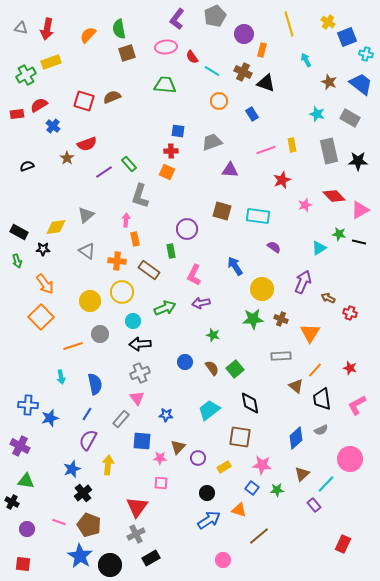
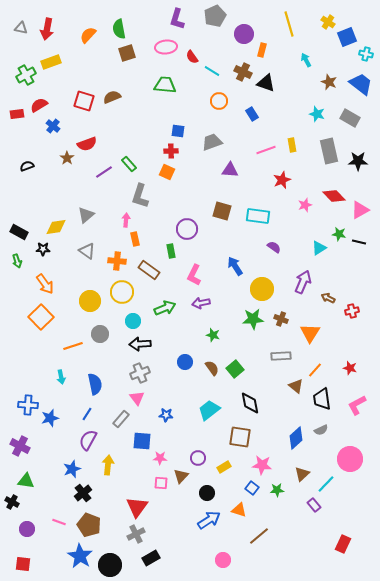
purple L-shape at (177, 19): rotated 20 degrees counterclockwise
red cross at (350, 313): moved 2 px right, 2 px up; rotated 32 degrees counterclockwise
brown triangle at (178, 447): moved 3 px right, 29 px down
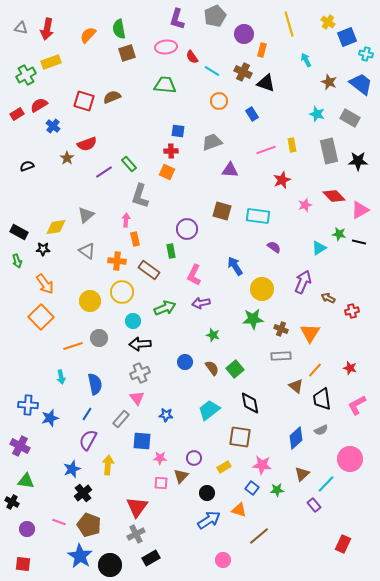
red rectangle at (17, 114): rotated 24 degrees counterclockwise
brown cross at (281, 319): moved 10 px down
gray circle at (100, 334): moved 1 px left, 4 px down
purple circle at (198, 458): moved 4 px left
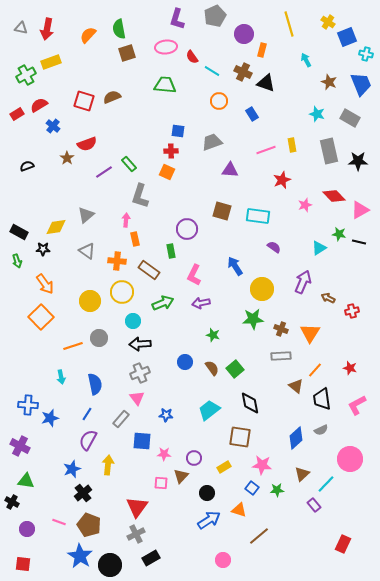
blue trapezoid at (361, 84): rotated 30 degrees clockwise
green arrow at (165, 308): moved 2 px left, 5 px up
pink star at (160, 458): moved 4 px right, 4 px up
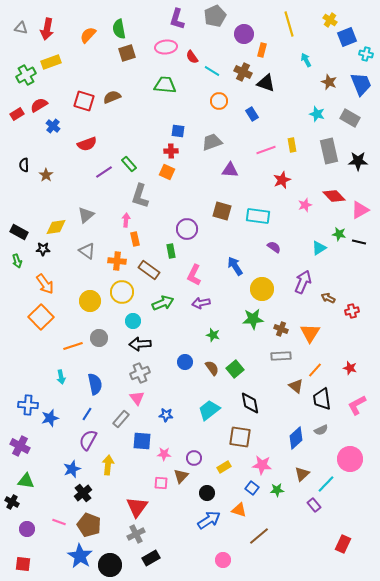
yellow cross at (328, 22): moved 2 px right, 2 px up
brown star at (67, 158): moved 21 px left, 17 px down
black semicircle at (27, 166): moved 3 px left, 1 px up; rotated 72 degrees counterclockwise
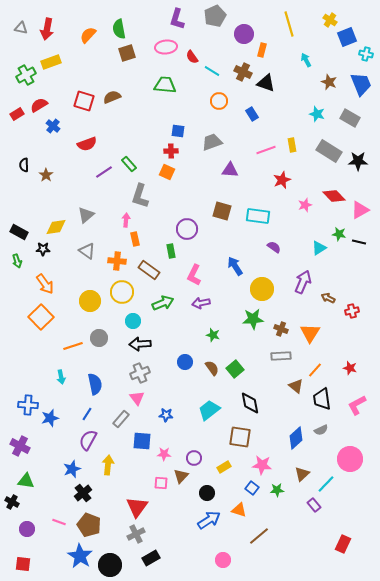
gray rectangle at (329, 151): rotated 45 degrees counterclockwise
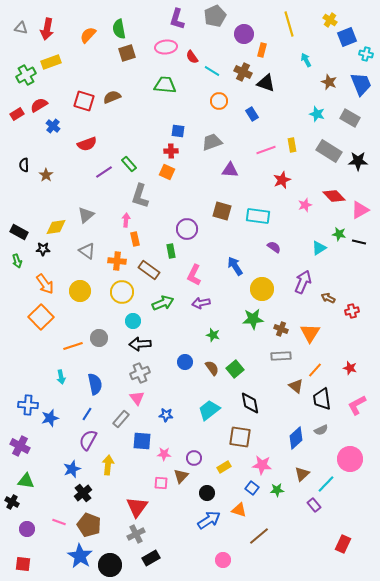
yellow circle at (90, 301): moved 10 px left, 10 px up
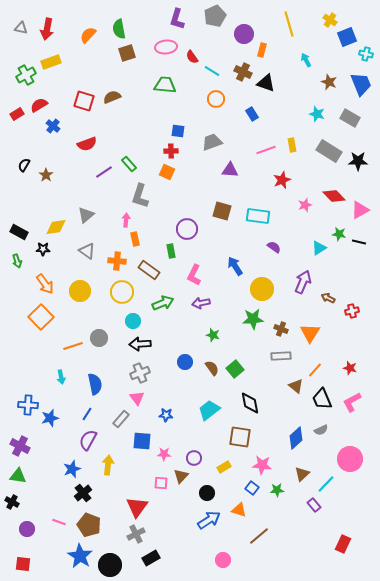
orange circle at (219, 101): moved 3 px left, 2 px up
black semicircle at (24, 165): rotated 32 degrees clockwise
black trapezoid at (322, 399): rotated 15 degrees counterclockwise
pink L-shape at (357, 405): moved 5 px left, 3 px up
green triangle at (26, 481): moved 8 px left, 5 px up
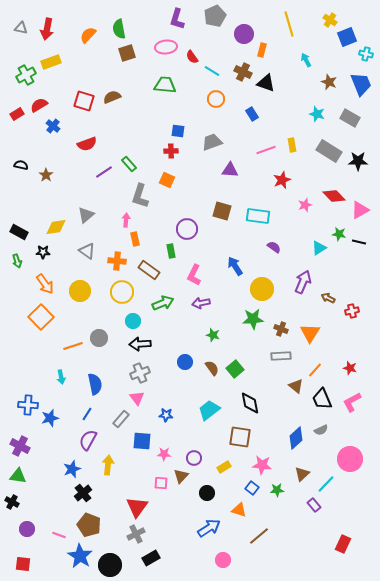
black semicircle at (24, 165): moved 3 px left; rotated 72 degrees clockwise
orange square at (167, 172): moved 8 px down
black star at (43, 249): moved 3 px down
blue arrow at (209, 520): moved 8 px down
pink line at (59, 522): moved 13 px down
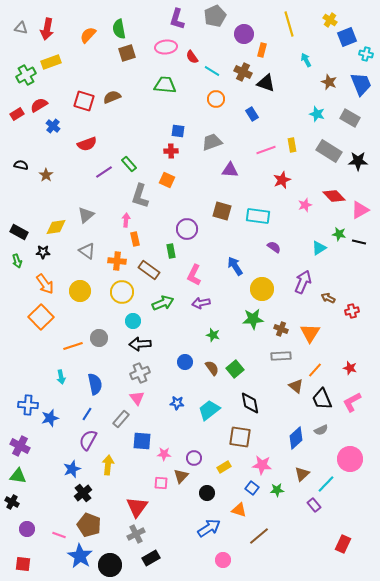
blue star at (166, 415): moved 11 px right, 12 px up
